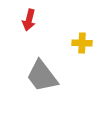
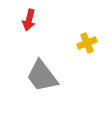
yellow cross: moved 5 px right; rotated 24 degrees counterclockwise
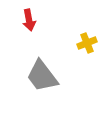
red arrow: rotated 25 degrees counterclockwise
